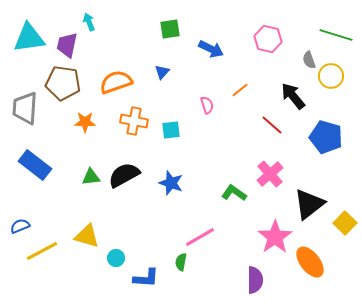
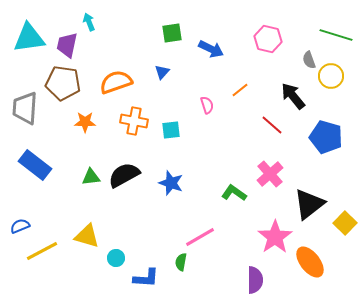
green square: moved 2 px right, 4 px down
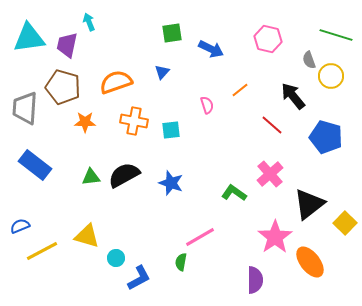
brown pentagon: moved 4 px down; rotated 8 degrees clockwise
blue L-shape: moved 7 px left; rotated 32 degrees counterclockwise
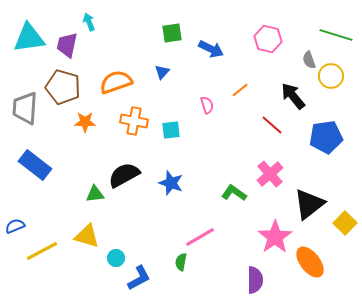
blue pentagon: rotated 24 degrees counterclockwise
green triangle: moved 4 px right, 17 px down
blue semicircle: moved 5 px left
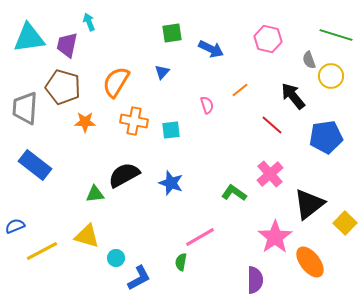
orange semicircle: rotated 40 degrees counterclockwise
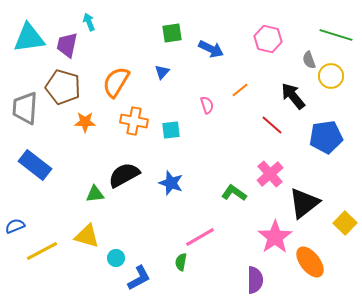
black triangle: moved 5 px left, 1 px up
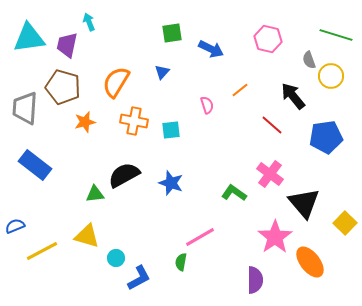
orange star: rotated 15 degrees counterclockwise
pink cross: rotated 12 degrees counterclockwise
black triangle: rotated 32 degrees counterclockwise
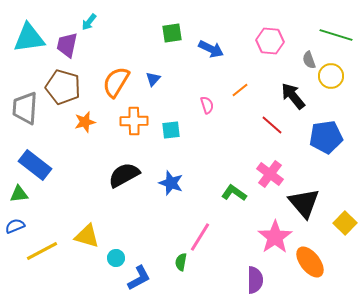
cyan arrow: rotated 120 degrees counterclockwise
pink hexagon: moved 2 px right, 2 px down; rotated 8 degrees counterclockwise
blue triangle: moved 9 px left, 7 px down
orange cross: rotated 12 degrees counterclockwise
green triangle: moved 76 px left
pink line: rotated 28 degrees counterclockwise
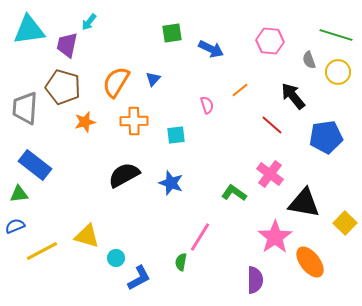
cyan triangle: moved 8 px up
yellow circle: moved 7 px right, 4 px up
cyan square: moved 5 px right, 5 px down
black triangle: rotated 40 degrees counterclockwise
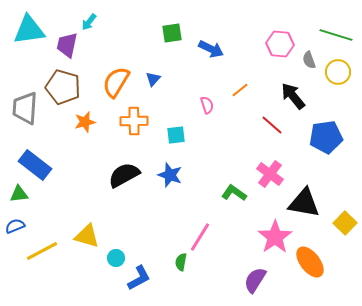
pink hexagon: moved 10 px right, 3 px down
blue star: moved 1 px left, 8 px up
purple semicircle: rotated 148 degrees counterclockwise
